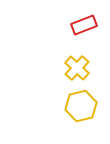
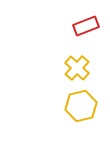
red rectangle: moved 2 px right, 1 px down
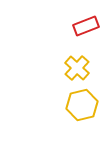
yellow hexagon: moved 1 px right, 1 px up
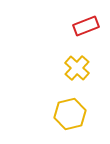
yellow hexagon: moved 12 px left, 9 px down
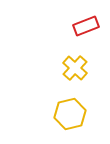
yellow cross: moved 2 px left
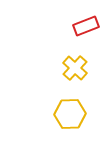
yellow hexagon: rotated 12 degrees clockwise
